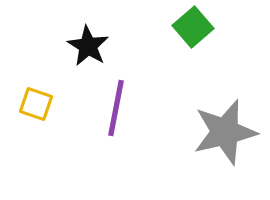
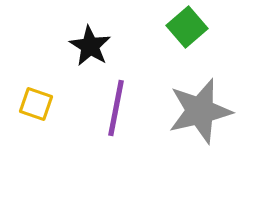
green square: moved 6 px left
black star: moved 2 px right
gray star: moved 25 px left, 21 px up
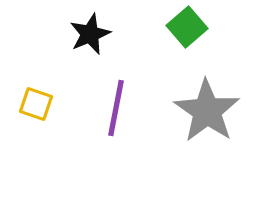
black star: moved 12 px up; rotated 18 degrees clockwise
gray star: moved 7 px right; rotated 24 degrees counterclockwise
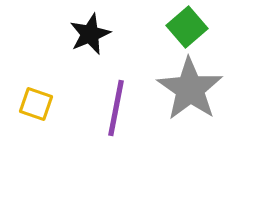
gray star: moved 17 px left, 22 px up
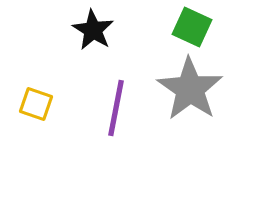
green square: moved 5 px right; rotated 24 degrees counterclockwise
black star: moved 3 px right, 4 px up; rotated 18 degrees counterclockwise
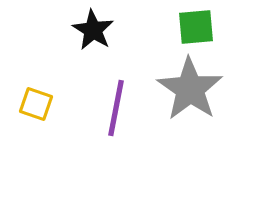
green square: moved 4 px right; rotated 30 degrees counterclockwise
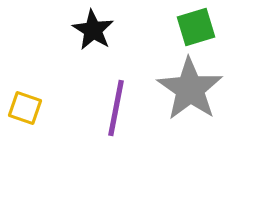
green square: rotated 12 degrees counterclockwise
yellow square: moved 11 px left, 4 px down
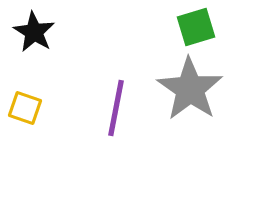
black star: moved 59 px left, 2 px down
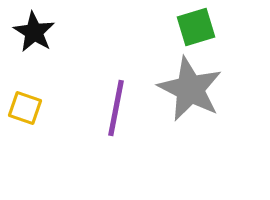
gray star: rotated 8 degrees counterclockwise
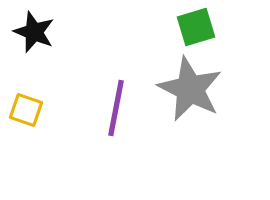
black star: rotated 9 degrees counterclockwise
yellow square: moved 1 px right, 2 px down
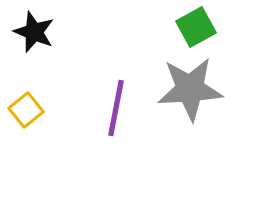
green square: rotated 12 degrees counterclockwise
gray star: rotated 30 degrees counterclockwise
yellow square: rotated 32 degrees clockwise
